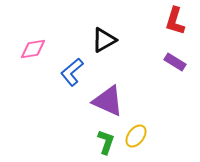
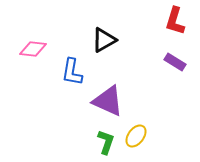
pink diamond: rotated 16 degrees clockwise
blue L-shape: rotated 40 degrees counterclockwise
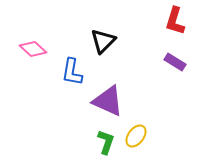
black triangle: moved 1 px left, 1 px down; rotated 16 degrees counterclockwise
pink diamond: rotated 36 degrees clockwise
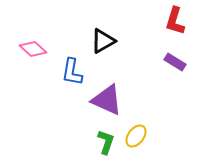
black triangle: rotated 16 degrees clockwise
purple triangle: moved 1 px left, 1 px up
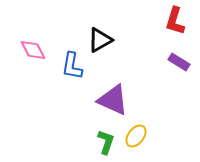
black triangle: moved 3 px left, 1 px up
pink diamond: moved 1 px down; rotated 20 degrees clockwise
purple rectangle: moved 4 px right
blue L-shape: moved 6 px up
purple triangle: moved 6 px right
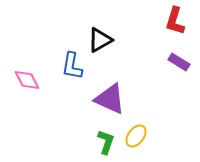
pink diamond: moved 6 px left, 30 px down
purple triangle: moved 3 px left, 1 px up
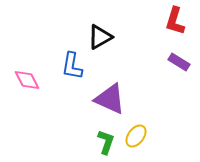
black triangle: moved 3 px up
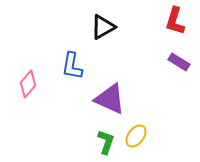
black triangle: moved 3 px right, 10 px up
pink diamond: moved 1 px right, 4 px down; rotated 68 degrees clockwise
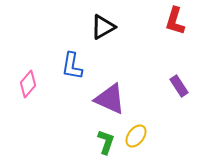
purple rectangle: moved 24 px down; rotated 25 degrees clockwise
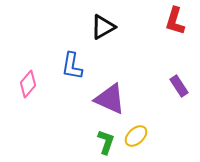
yellow ellipse: rotated 10 degrees clockwise
